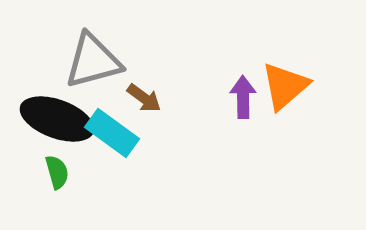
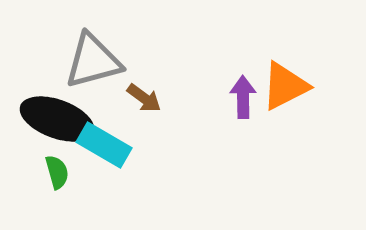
orange triangle: rotated 14 degrees clockwise
cyan rectangle: moved 8 px left, 12 px down; rotated 6 degrees counterclockwise
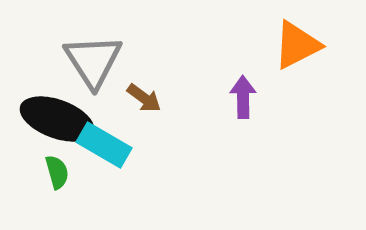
gray triangle: rotated 48 degrees counterclockwise
orange triangle: moved 12 px right, 41 px up
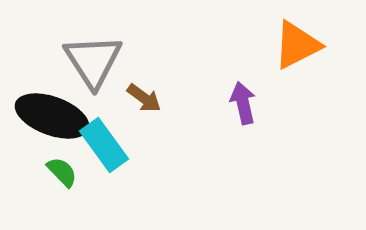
purple arrow: moved 6 px down; rotated 12 degrees counterclockwise
black ellipse: moved 5 px left, 3 px up
cyan rectangle: rotated 24 degrees clockwise
green semicircle: moved 5 px right; rotated 28 degrees counterclockwise
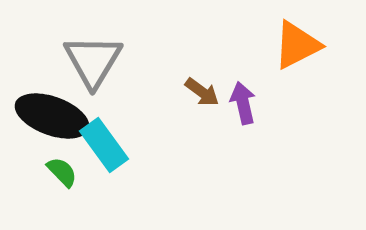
gray triangle: rotated 4 degrees clockwise
brown arrow: moved 58 px right, 6 px up
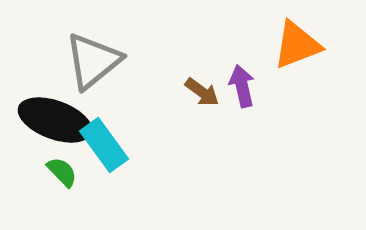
orange triangle: rotated 6 degrees clockwise
gray triangle: rotated 20 degrees clockwise
purple arrow: moved 1 px left, 17 px up
black ellipse: moved 3 px right, 4 px down
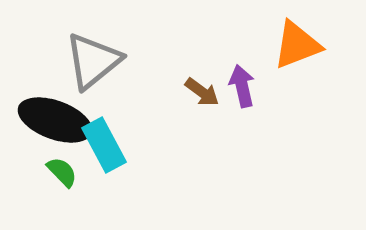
cyan rectangle: rotated 8 degrees clockwise
